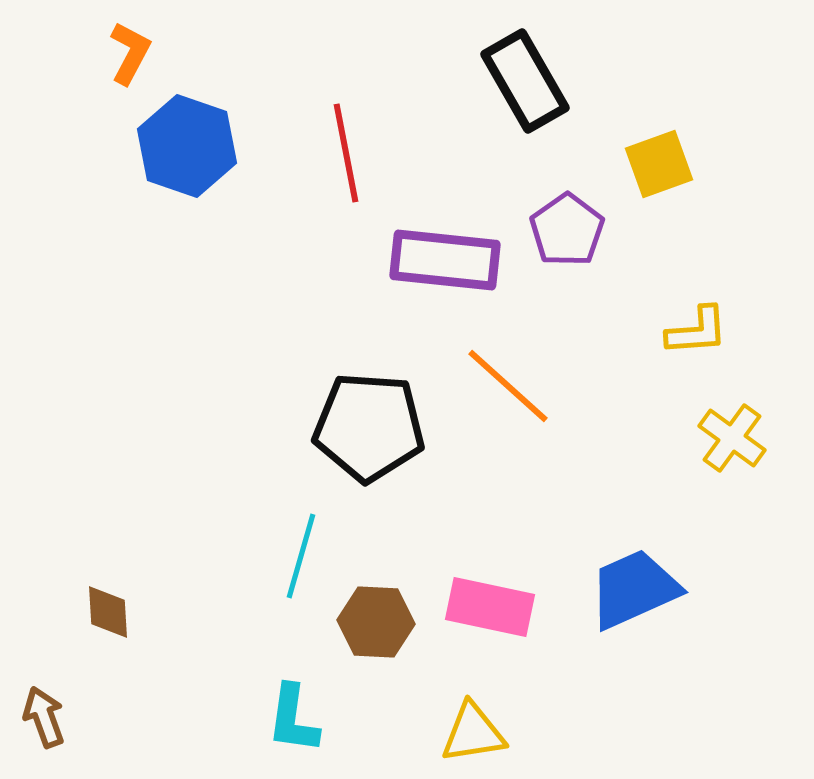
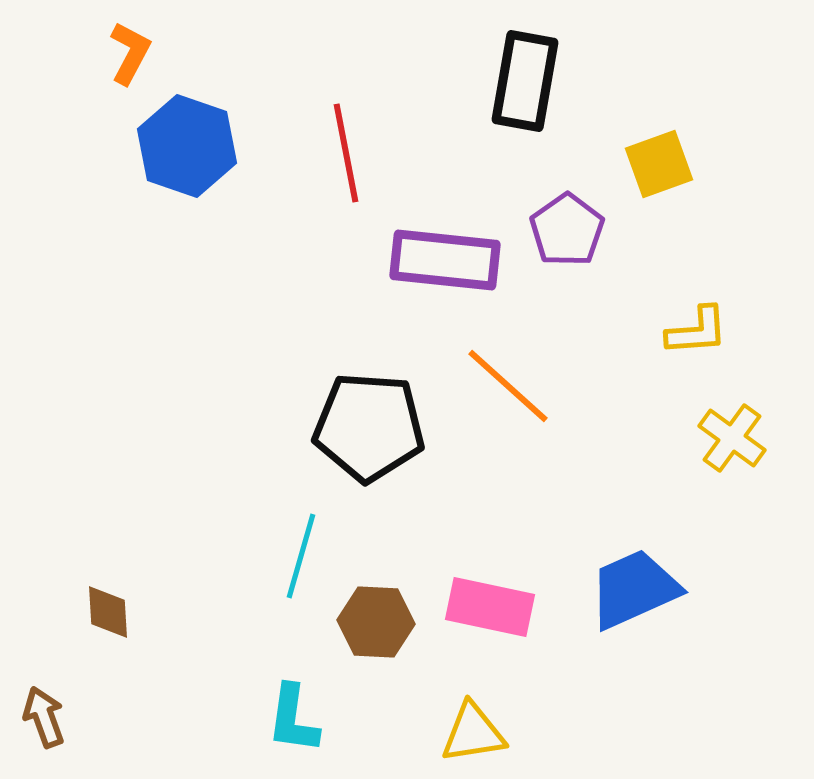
black rectangle: rotated 40 degrees clockwise
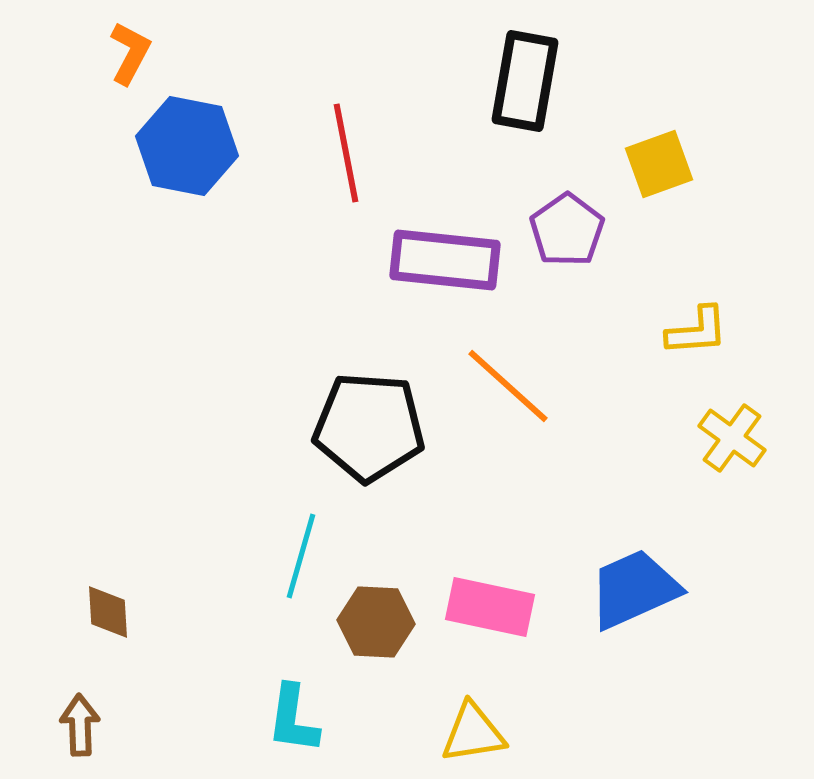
blue hexagon: rotated 8 degrees counterclockwise
brown arrow: moved 36 px right, 8 px down; rotated 18 degrees clockwise
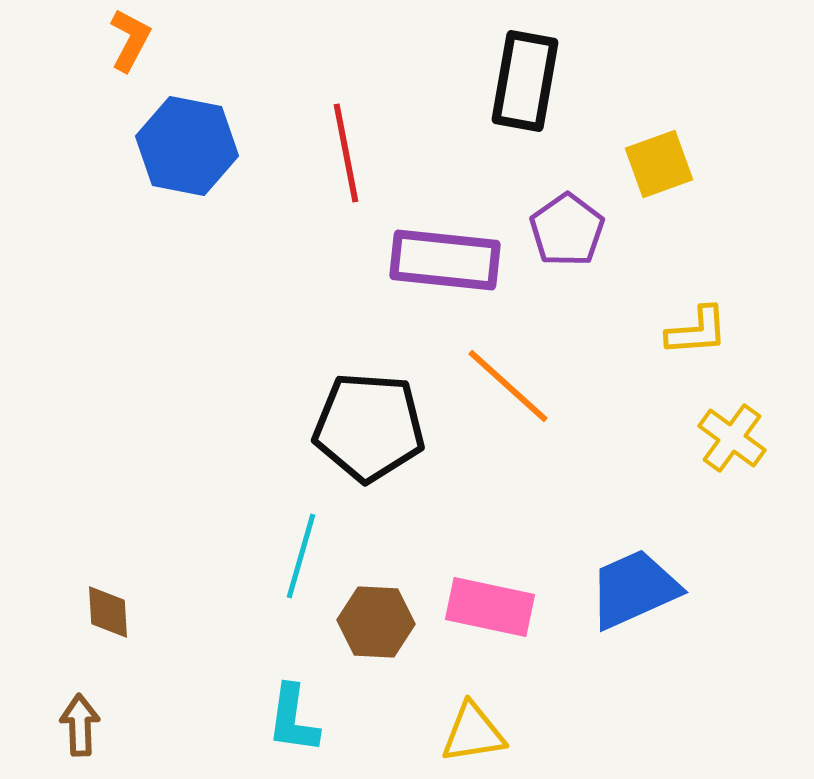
orange L-shape: moved 13 px up
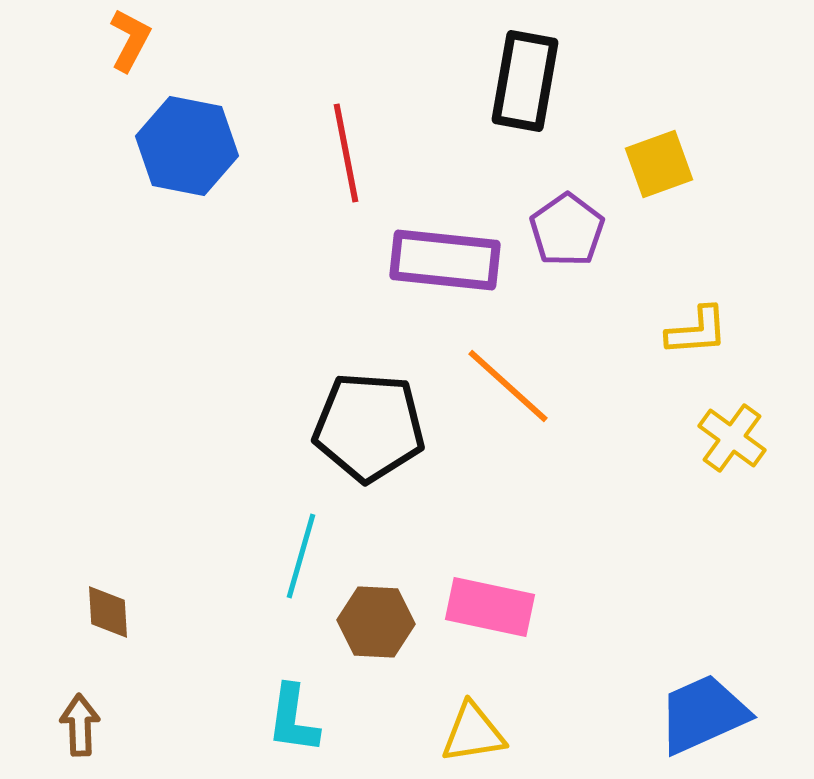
blue trapezoid: moved 69 px right, 125 px down
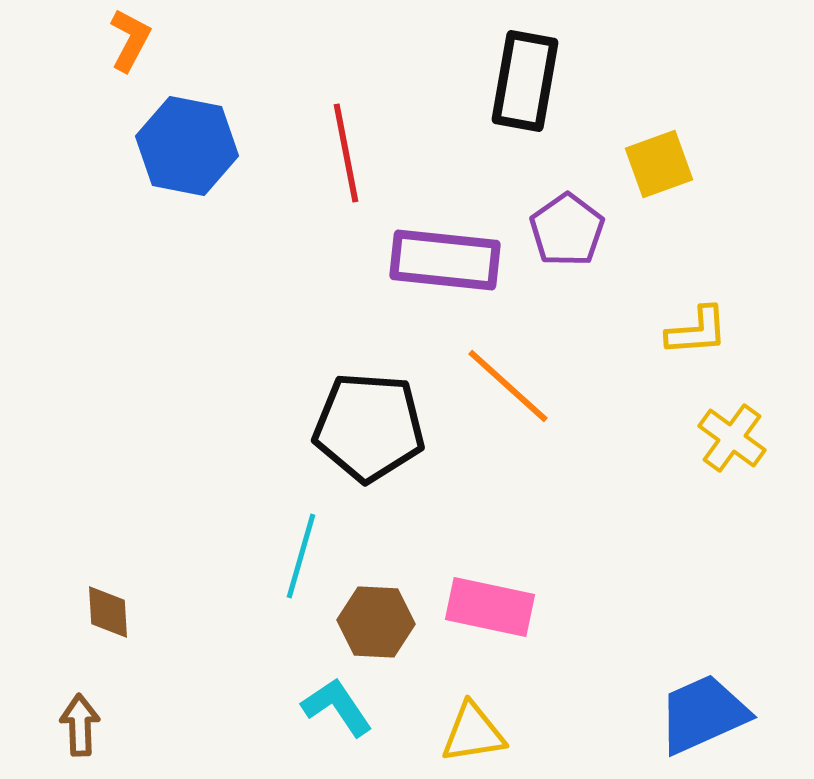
cyan L-shape: moved 44 px right, 12 px up; rotated 138 degrees clockwise
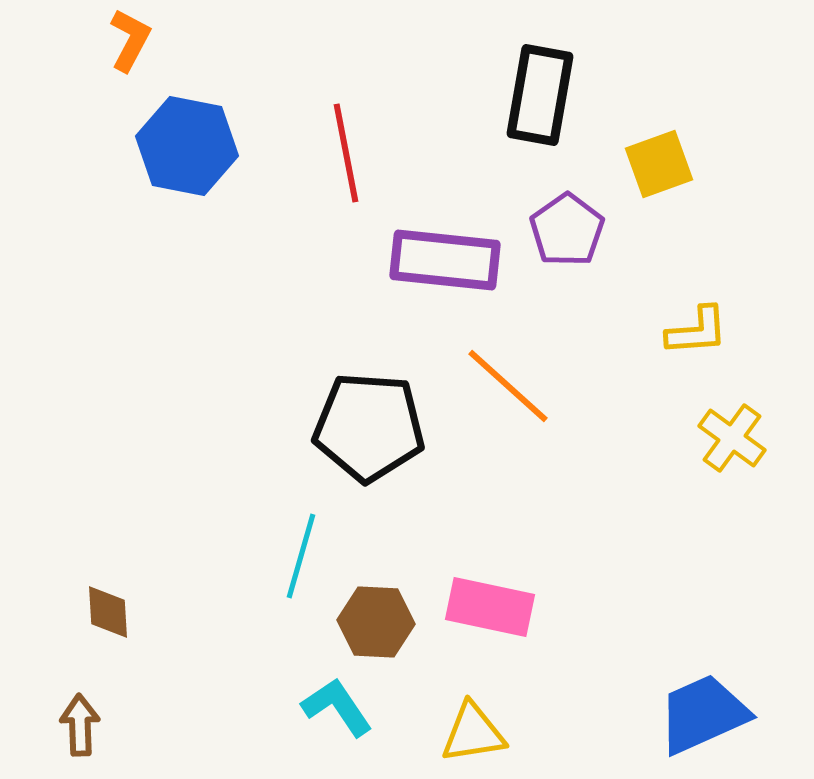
black rectangle: moved 15 px right, 14 px down
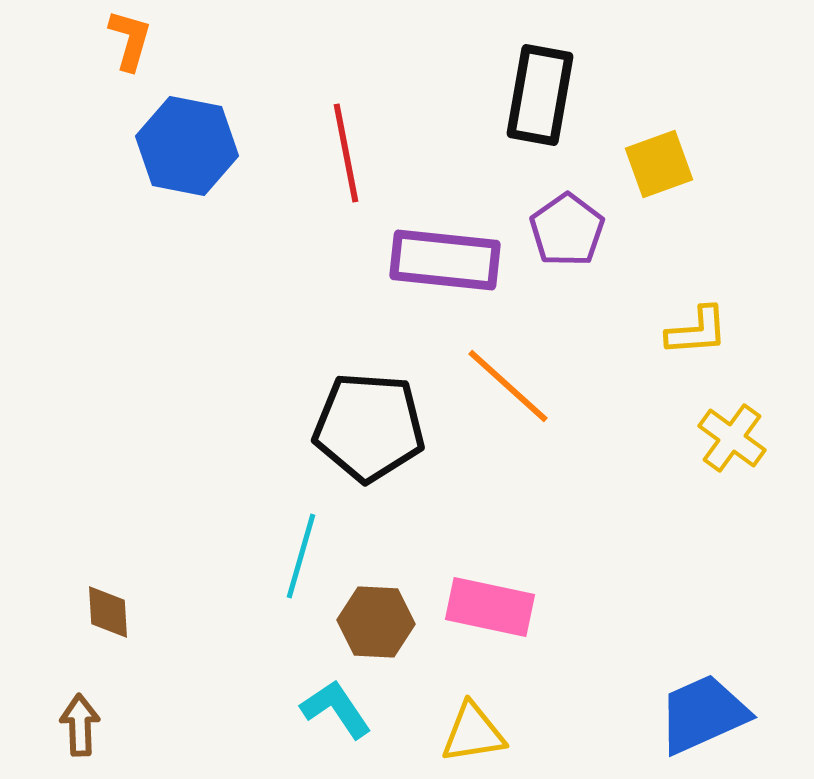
orange L-shape: rotated 12 degrees counterclockwise
cyan L-shape: moved 1 px left, 2 px down
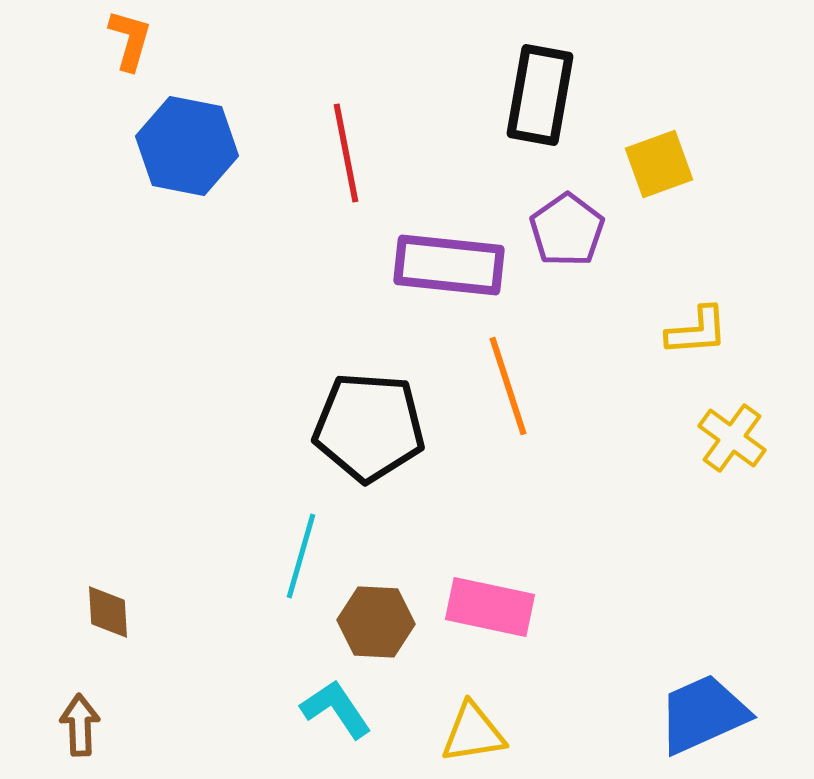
purple rectangle: moved 4 px right, 5 px down
orange line: rotated 30 degrees clockwise
